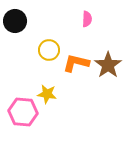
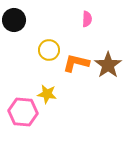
black circle: moved 1 px left, 1 px up
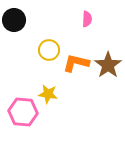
yellow star: moved 1 px right
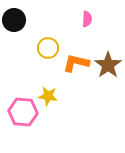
yellow circle: moved 1 px left, 2 px up
yellow star: moved 2 px down
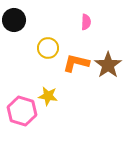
pink semicircle: moved 1 px left, 3 px down
pink hexagon: moved 1 px left, 1 px up; rotated 12 degrees clockwise
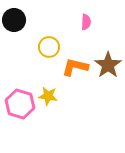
yellow circle: moved 1 px right, 1 px up
orange L-shape: moved 1 px left, 4 px down
pink hexagon: moved 2 px left, 7 px up
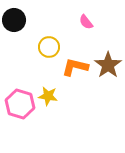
pink semicircle: rotated 140 degrees clockwise
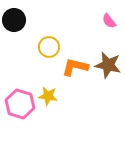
pink semicircle: moved 23 px right, 1 px up
brown star: rotated 24 degrees counterclockwise
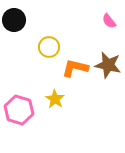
orange L-shape: moved 1 px down
yellow star: moved 7 px right, 3 px down; rotated 24 degrees clockwise
pink hexagon: moved 1 px left, 6 px down
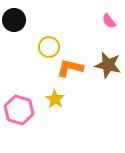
orange L-shape: moved 5 px left
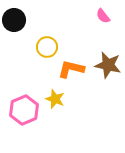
pink semicircle: moved 6 px left, 5 px up
yellow circle: moved 2 px left
orange L-shape: moved 1 px right, 1 px down
yellow star: rotated 12 degrees counterclockwise
pink hexagon: moved 5 px right; rotated 20 degrees clockwise
